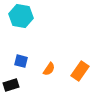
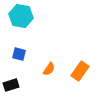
blue square: moved 2 px left, 7 px up
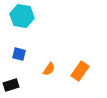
cyan hexagon: moved 1 px right
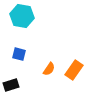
orange rectangle: moved 6 px left, 1 px up
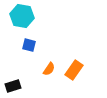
blue square: moved 10 px right, 9 px up
black rectangle: moved 2 px right, 1 px down
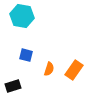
blue square: moved 3 px left, 10 px down
orange semicircle: rotated 16 degrees counterclockwise
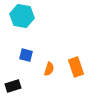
orange rectangle: moved 2 px right, 3 px up; rotated 54 degrees counterclockwise
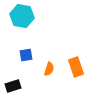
blue square: rotated 24 degrees counterclockwise
